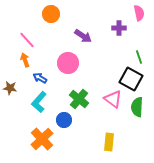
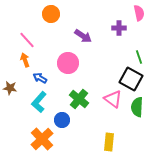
blue circle: moved 2 px left
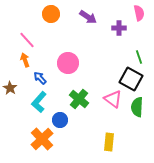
purple arrow: moved 5 px right, 19 px up
blue arrow: rotated 16 degrees clockwise
brown star: rotated 24 degrees clockwise
blue circle: moved 2 px left
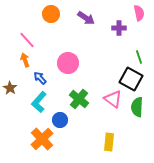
purple arrow: moved 2 px left, 1 px down
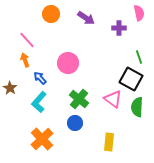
blue circle: moved 15 px right, 3 px down
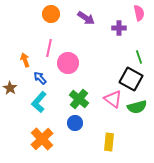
pink line: moved 22 px right, 8 px down; rotated 54 degrees clockwise
green semicircle: rotated 108 degrees counterclockwise
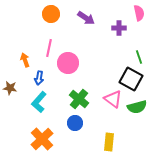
blue arrow: moved 1 px left; rotated 128 degrees counterclockwise
brown star: rotated 24 degrees counterclockwise
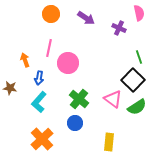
purple cross: rotated 24 degrees clockwise
black square: moved 2 px right, 1 px down; rotated 15 degrees clockwise
green semicircle: rotated 18 degrees counterclockwise
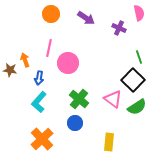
brown star: moved 18 px up
